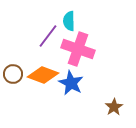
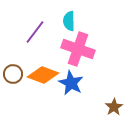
purple line: moved 13 px left, 4 px up
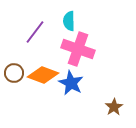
brown circle: moved 1 px right, 1 px up
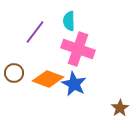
orange diamond: moved 5 px right, 4 px down
blue star: moved 3 px right, 1 px down
brown star: moved 6 px right, 1 px down
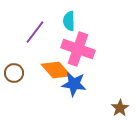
orange diamond: moved 8 px right, 9 px up; rotated 28 degrees clockwise
blue star: rotated 20 degrees counterclockwise
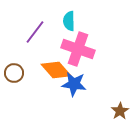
brown star: moved 3 px down
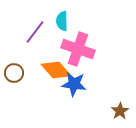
cyan semicircle: moved 7 px left
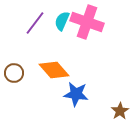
cyan semicircle: rotated 24 degrees clockwise
purple line: moved 9 px up
pink cross: moved 9 px right, 27 px up
orange diamond: moved 2 px left
blue star: moved 2 px right, 10 px down
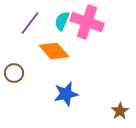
purple line: moved 5 px left
orange diamond: moved 19 px up
blue star: moved 10 px left; rotated 20 degrees counterclockwise
